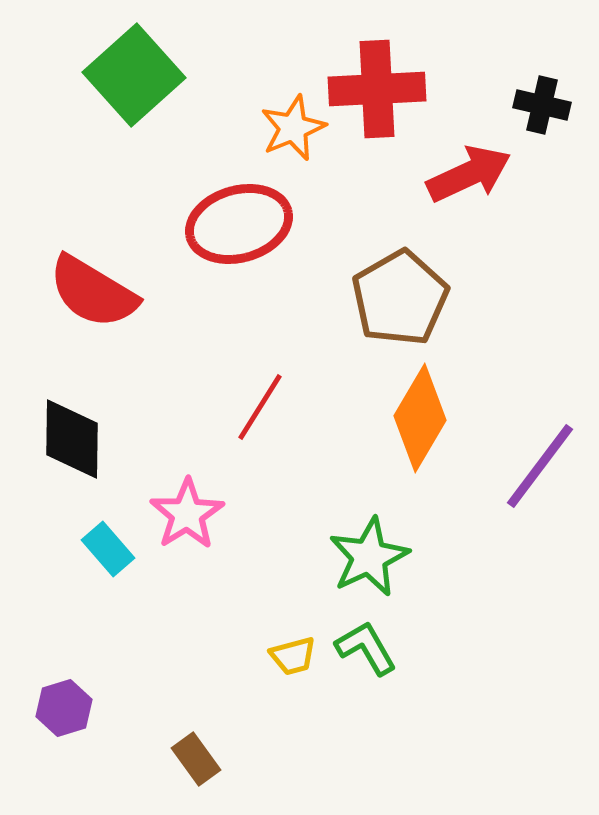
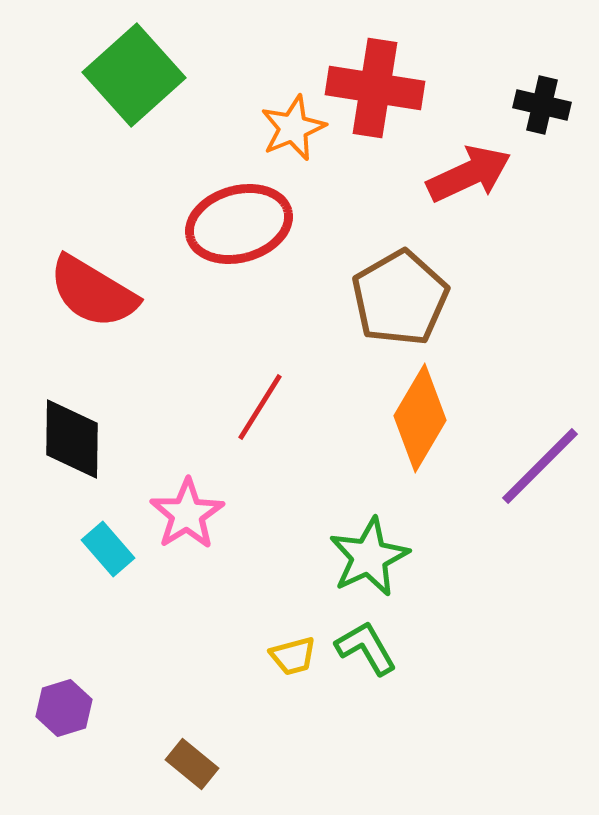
red cross: moved 2 px left, 1 px up; rotated 12 degrees clockwise
purple line: rotated 8 degrees clockwise
brown rectangle: moved 4 px left, 5 px down; rotated 15 degrees counterclockwise
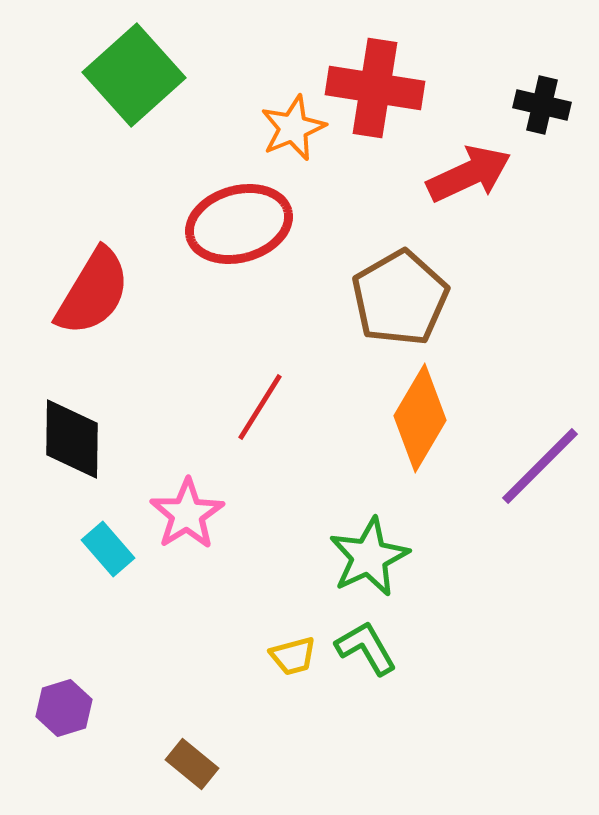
red semicircle: rotated 90 degrees counterclockwise
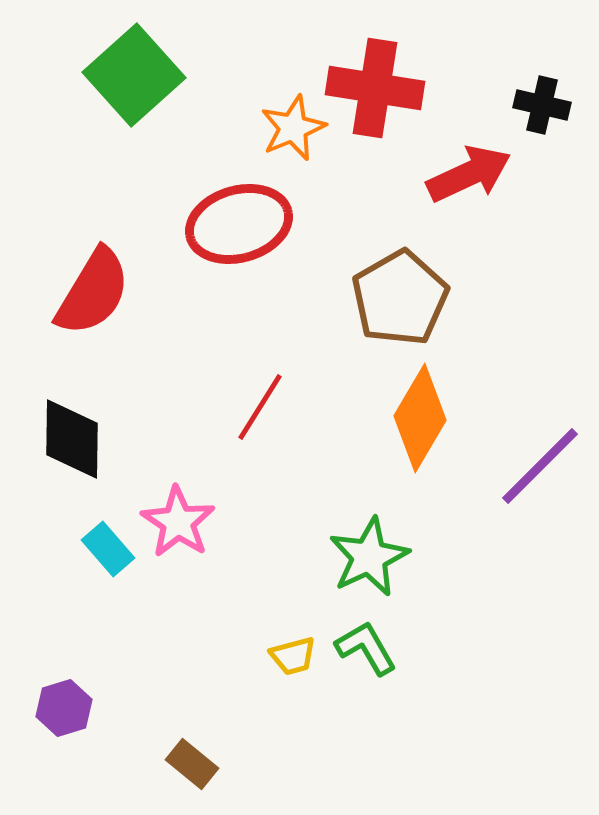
pink star: moved 9 px left, 8 px down; rotated 6 degrees counterclockwise
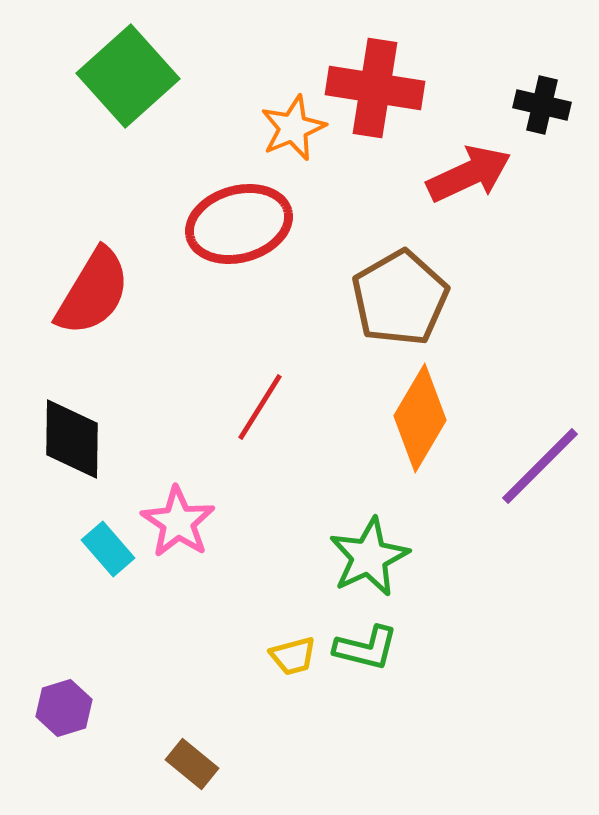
green square: moved 6 px left, 1 px down
green L-shape: rotated 134 degrees clockwise
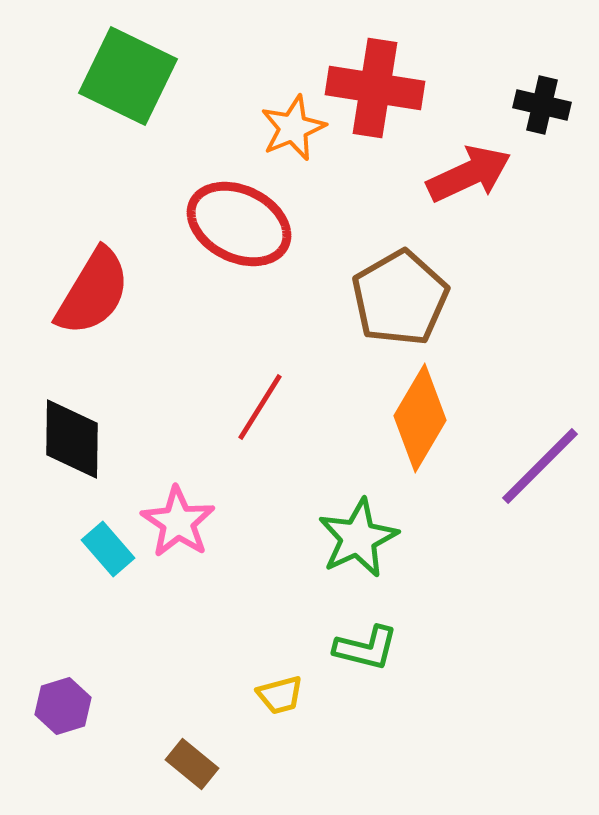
green square: rotated 22 degrees counterclockwise
red ellipse: rotated 42 degrees clockwise
green star: moved 11 px left, 19 px up
yellow trapezoid: moved 13 px left, 39 px down
purple hexagon: moved 1 px left, 2 px up
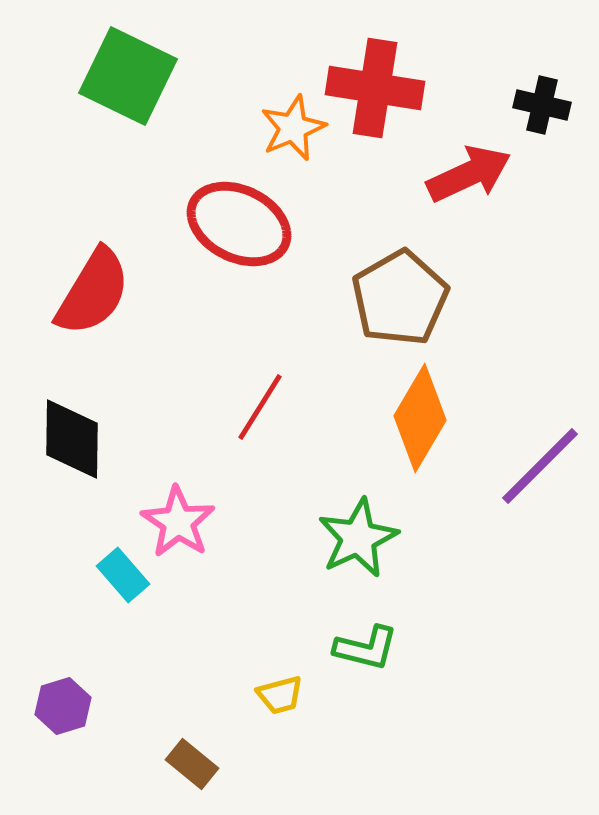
cyan rectangle: moved 15 px right, 26 px down
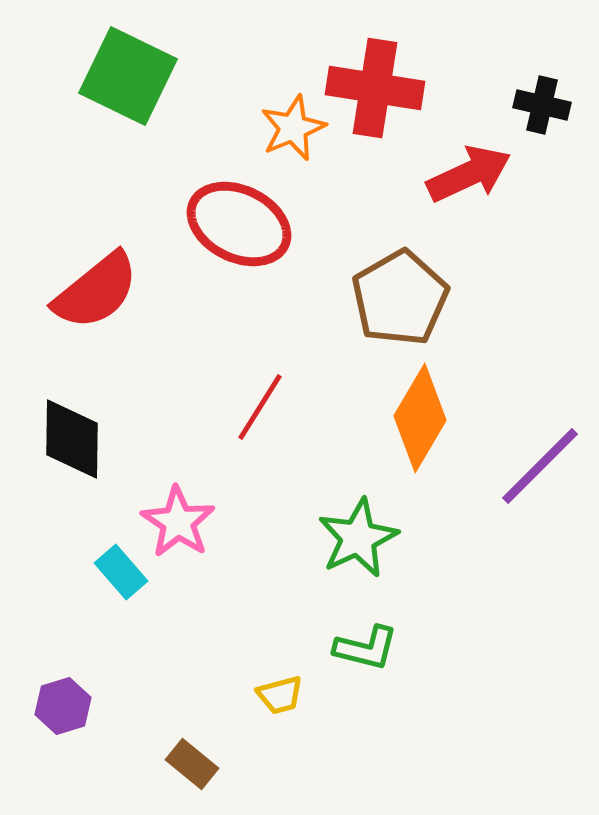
red semicircle: moved 3 px right, 1 px up; rotated 20 degrees clockwise
cyan rectangle: moved 2 px left, 3 px up
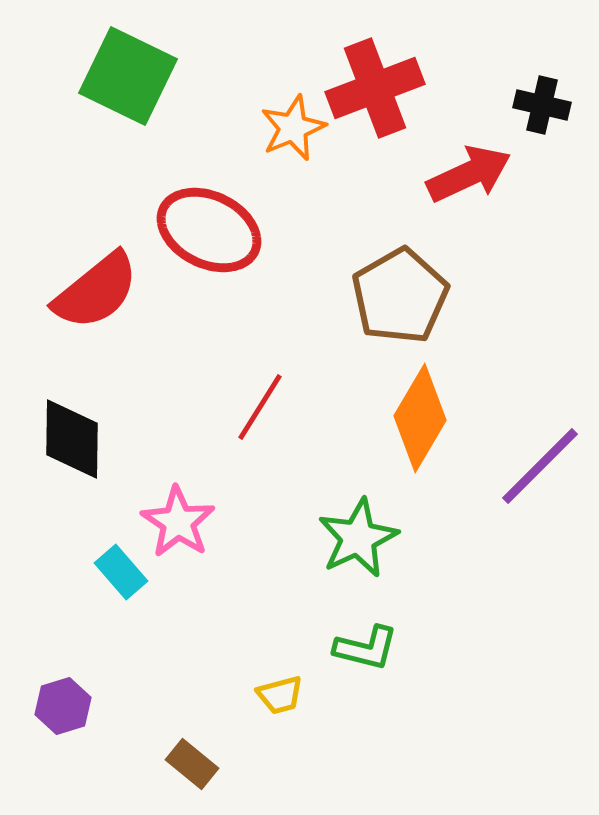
red cross: rotated 30 degrees counterclockwise
red ellipse: moved 30 px left, 6 px down
brown pentagon: moved 2 px up
